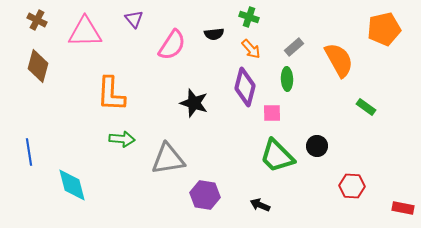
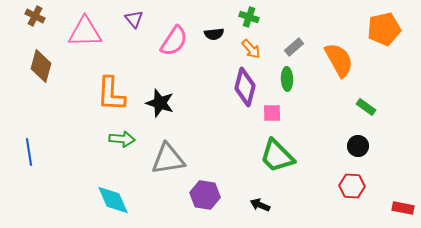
brown cross: moved 2 px left, 4 px up
pink semicircle: moved 2 px right, 4 px up
brown diamond: moved 3 px right
black star: moved 34 px left
black circle: moved 41 px right
cyan diamond: moved 41 px right, 15 px down; rotated 9 degrees counterclockwise
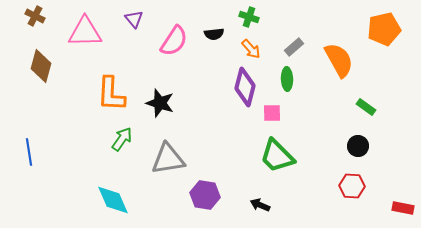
green arrow: rotated 60 degrees counterclockwise
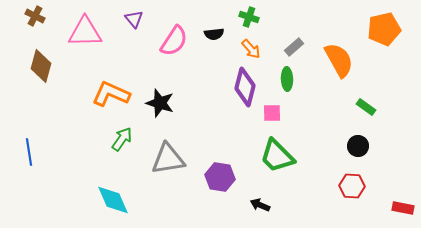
orange L-shape: rotated 111 degrees clockwise
purple hexagon: moved 15 px right, 18 px up
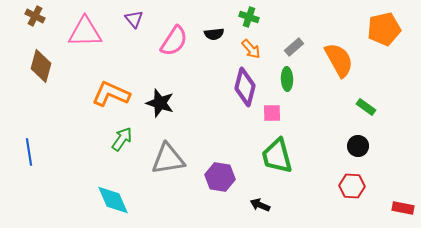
green trapezoid: rotated 30 degrees clockwise
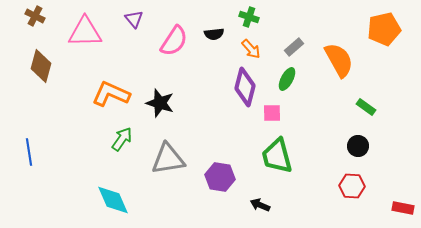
green ellipse: rotated 30 degrees clockwise
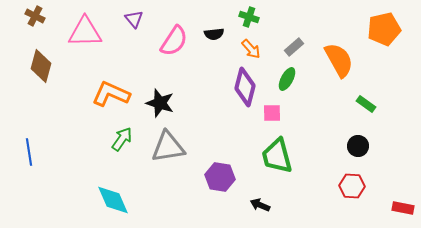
green rectangle: moved 3 px up
gray triangle: moved 12 px up
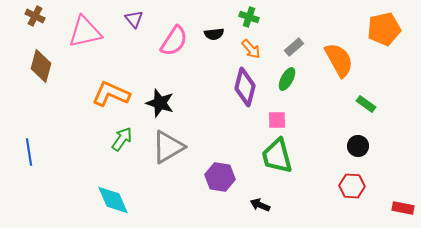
pink triangle: rotated 12 degrees counterclockwise
pink square: moved 5 px right, 7 px down
gray triangle: rotated 21 degrees counterclockwise
